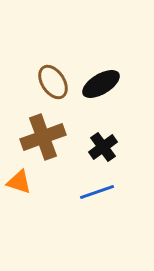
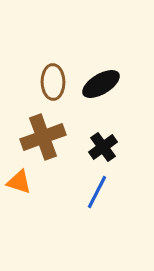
brown ellipse: rotated 32 degrees clockwise
blue line: rotated 44 degrees counterclockwise
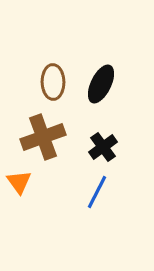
black ellipse: rotated 33 degrees counterclockwise
orange triangle: rotated 36 degrees clockwise
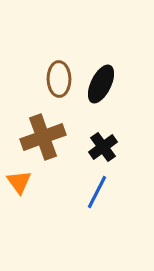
brown ellipse: moved 6 px right, 3 px up
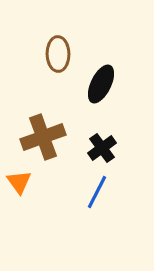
brown ellipse: moved 1 px left, 25 px up
black cross: moved 1 px left, 1 px down
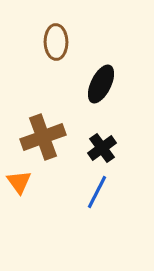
brown ellipse: moved 2 px left, 12 px up
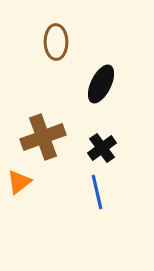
orange triangle: rotated 28 degrees clockwise
blue line: rotated 40 degrees counterclockwise
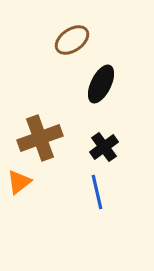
brown ellipse: moved 16 px right, 2 px up; rotated 56 degrees clockwise
brown cross: moved 3 px left, 1 px down
black cross: moved 2 px right, 1 px up
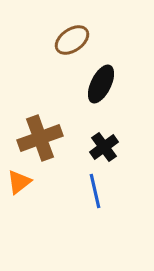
blue line: moved 2 px left, 1 px up
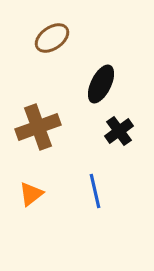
brown ellipse: moved 20 px left, 2 px up
brown cross: moved 2 px left, 11 px up
black cross: moved 15 px right, 16 px up
orange triangle: moved 12 px right, 12 px down
